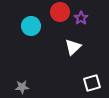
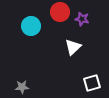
purple star: moved 1 px right, 1 px down; rotated 24 degrees counterclockwise
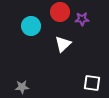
purple star: rotated 16 degrees counterclockwise
white triangle: moved 10 px left, 3 px up
white square: rotated 24 degrees clockwise
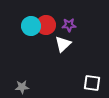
red circle: moved 14 px left, 13 px down
purple star: moved 13 px left, 6 px down
